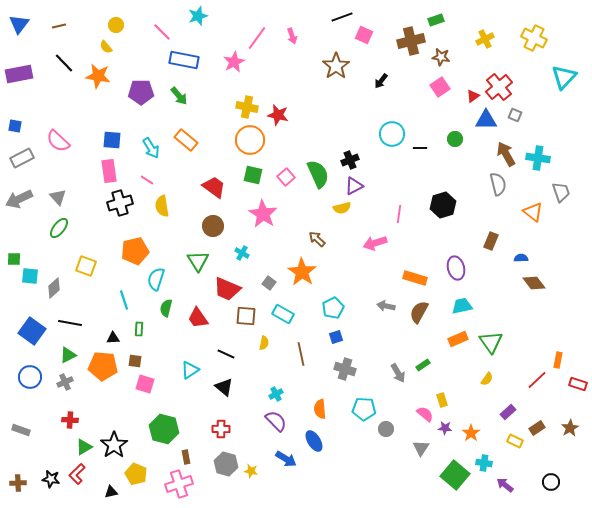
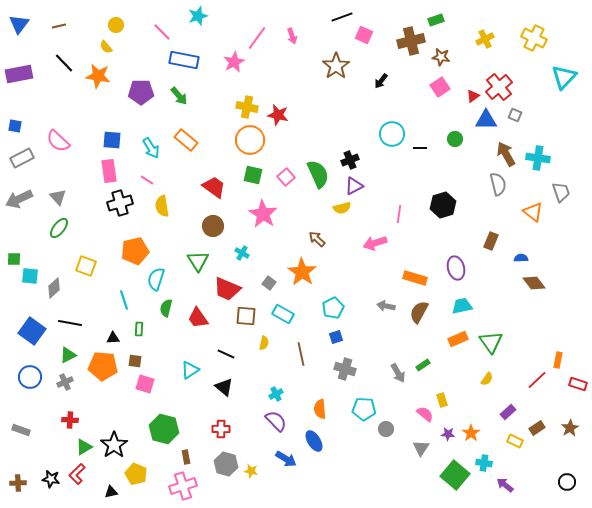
purple star at (445, 428): moved 3 px right, 6 px down
black circle at (551, 482): moved 16 px right
pink cross at (179, 484): moved 4 px right, 2 px down
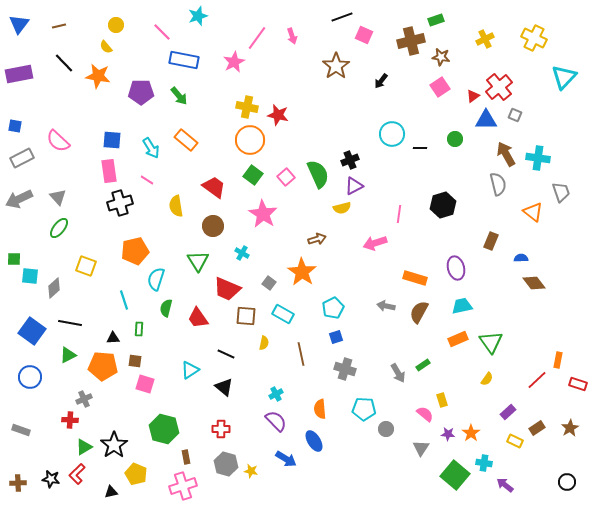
green square at (253, 175): rotated 24 degrees clockwise
yellow semicircle at (162, 206): moved 14 px right
brown arrow at (317, 239): rotated 120 degrees clockwise
gray cross at (65, 382): moved 19 px right, 17 px down
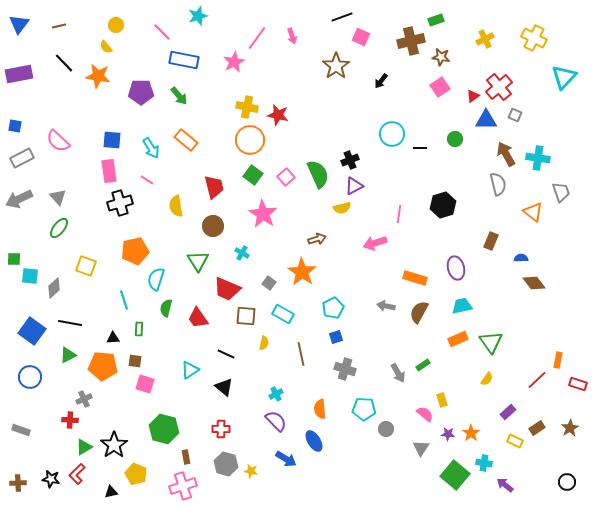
pink square at (364, 35): moved 3 px left, 2 px down
red trapezoid at (214, 187): rotated 40 degrees clockwise
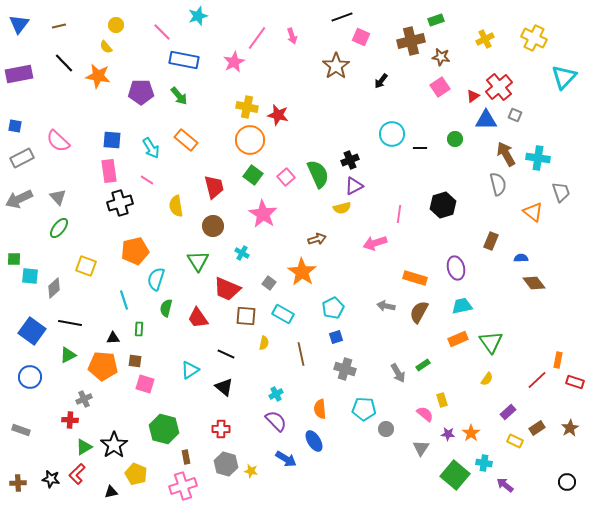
red rectangle at (578, 384): moved 3 px left, 2 px up
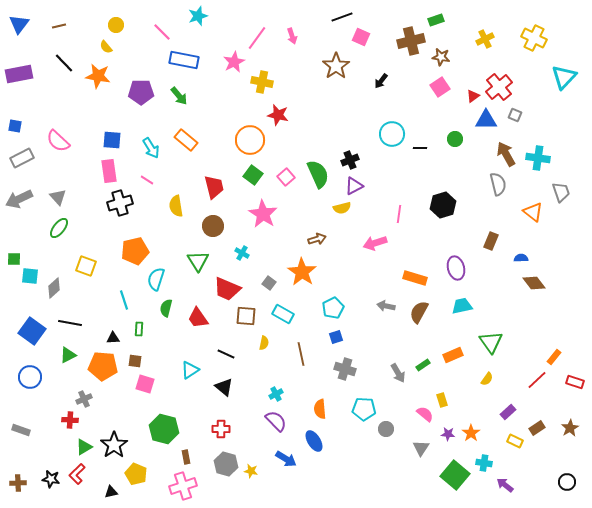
yellow cross at (247, 107): moved 15 px right, 25 px up
orange rectangle at (458, 339): moved 5 px left, 16 px down
orange rectangle at (558, 360): moved 4 px left, 3 px up; rotated 28 degrees clockwise
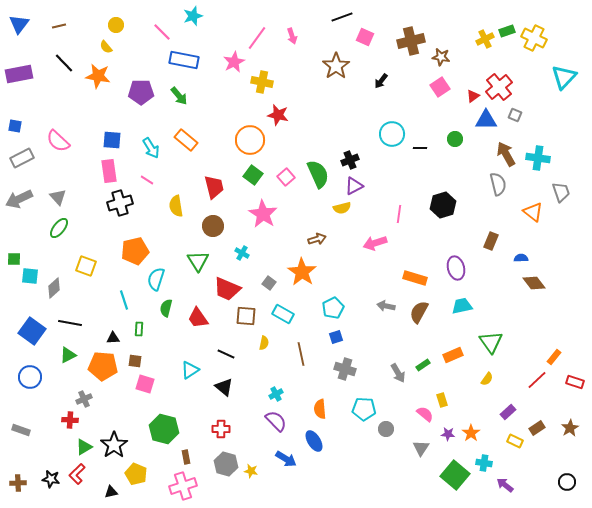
cyan star at (198, 16): moved 5 px left
green rectangle at (436, 20): moved 71 px right, 11 px down
pink square at (361, 37): moved 4 px right
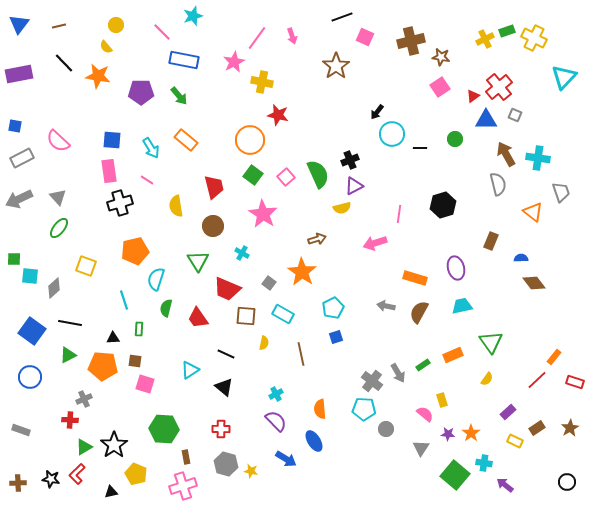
black arrow at (381, 81): moved 4 px left, 31 px down
gray cross at (345, 369): moved 27 px right, 12 px down; rotated 20 degrees clockwise
green hexagon at (164, 429): rotated 12 degrees counterclockwise
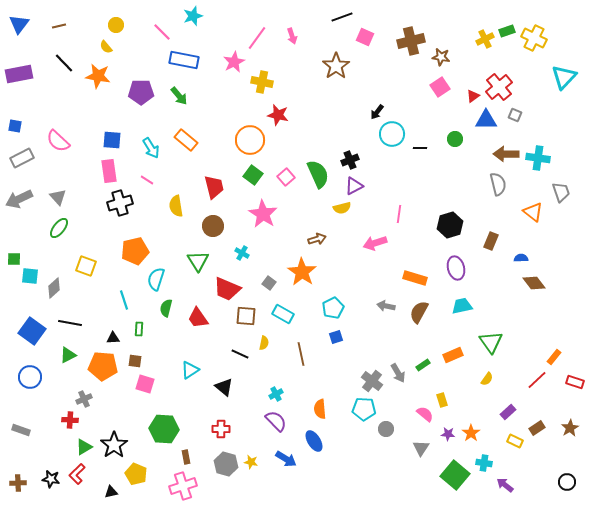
brown arrow at (506, 154): rotated 60 degrees counterclockwise
black hexagon at (443, 205): moved 7 px right, 20 px down
black line at (226, 354): moved 14 px right
yellow star at (251, 471): moved 9 px up
